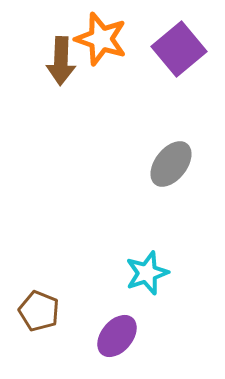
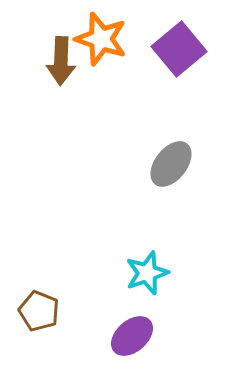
purple ellipse: moved 15 px right; rotated 9 degrees clockwise
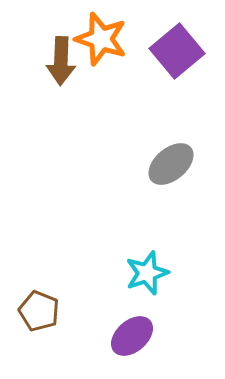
purple square: moved 2 px left, 2 px down
gray ellipse: rotated 12 degrees clockwise
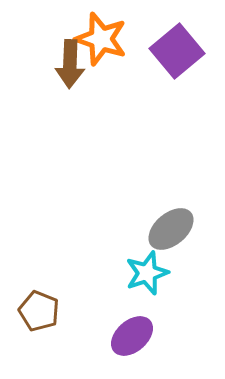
brown arrow: moved 9 px right, 3 px down
gray ellipse: moved 65 px down
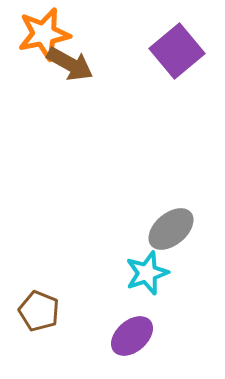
orange star: moved 57 px left, 5 px up; rotated 30 degrees counterclockwise
brown arrow: rotated 63 degrees counterclockwise
